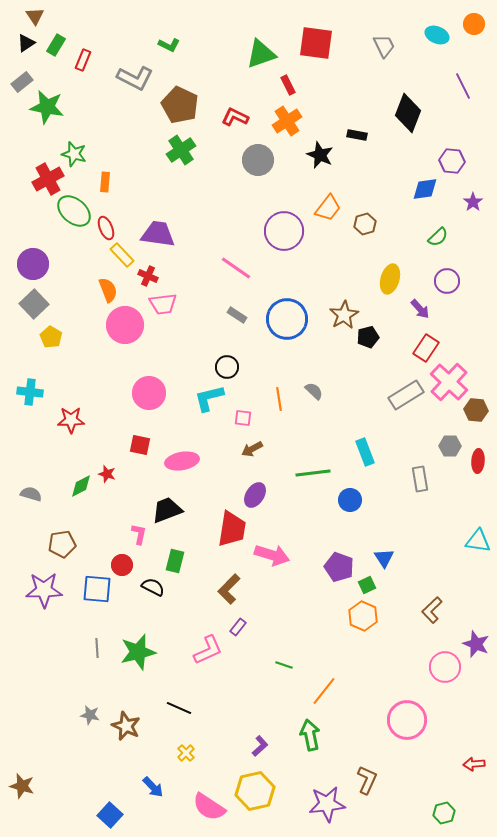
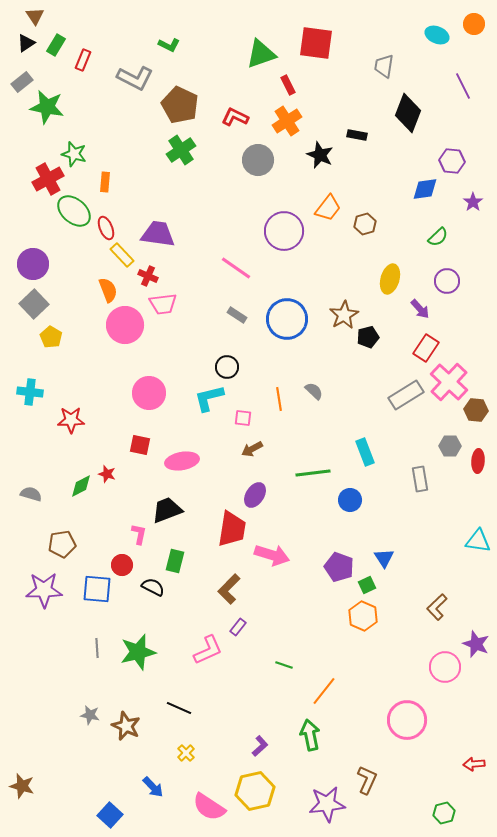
gray trapezoid at (384, 46): moved 20 px down; rotated 145 degrees counterclockwise
brown L-shape at (432, 610): moved 5 px right, 3 px up
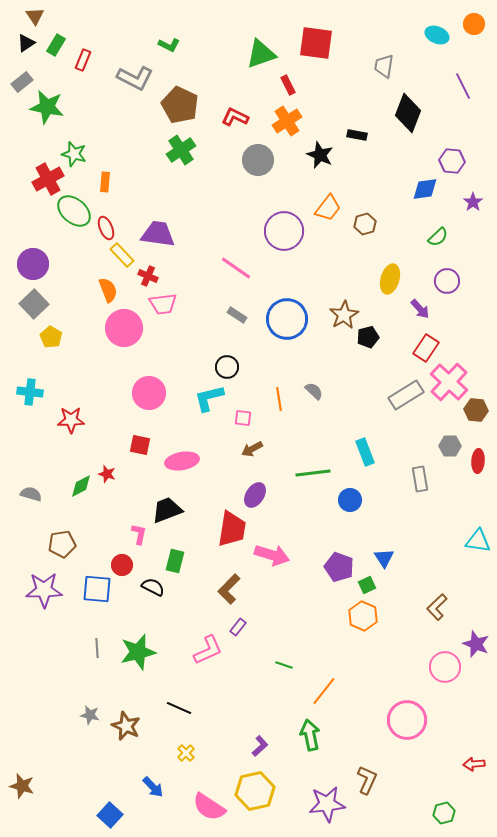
pink circle at (125, 325): moved 1 px left, 3 px down
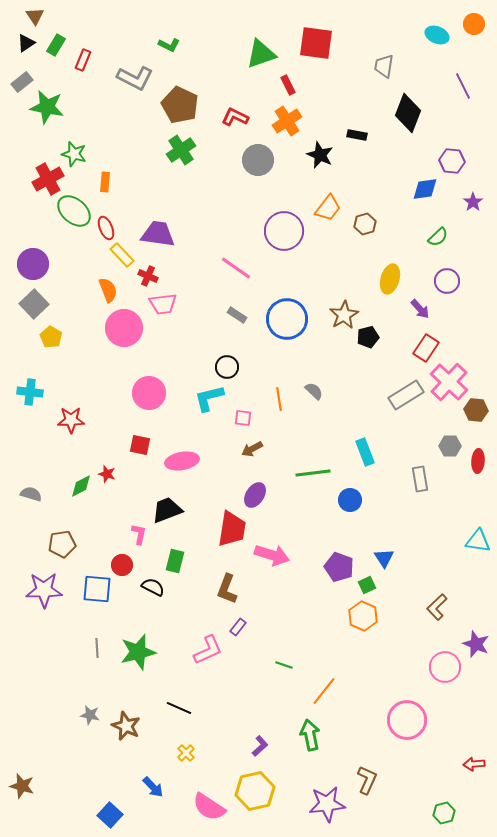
brown L-shape at (229, 589): moved 2 px left; rotated 24 degrees counterclockwise
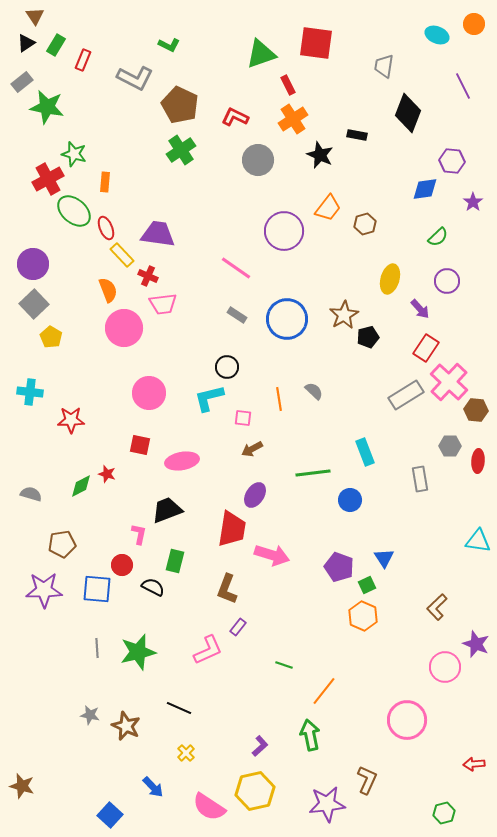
orange cross at (287, 121): moved 6 px right, 2 px up
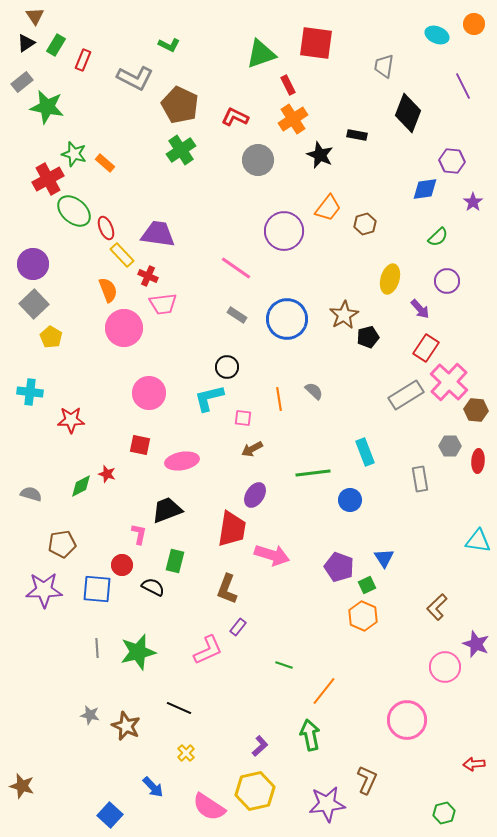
orange rectangle at (105, 182): moved 19 px up; rotated 54 degrees counterclockwise
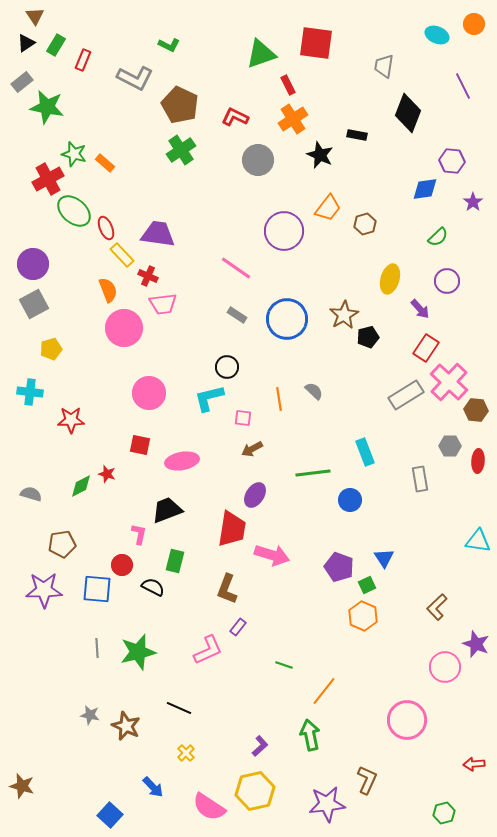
gray square at (34, 304): rotated 16 degrees clockwise
yellow pentagon at (51, 337): moved 12 px down; rotated 25 degrees clockwise
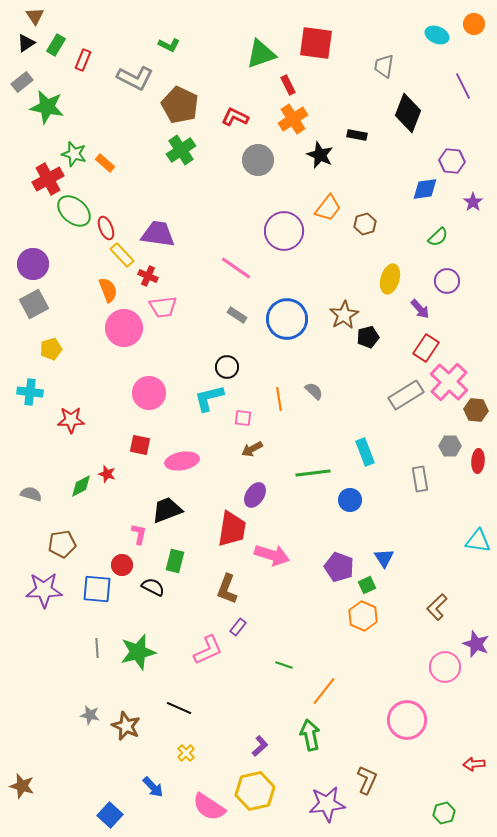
pink trapezoid at (163, 304): moved 3 px down
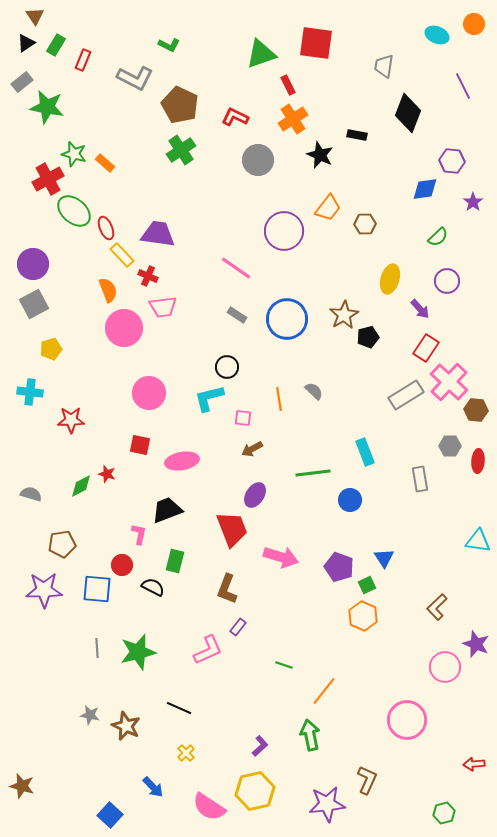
brown hexagon at (365, 224): rotated 15 degrees clockwise
red trapezoid at (232, 529): rotated 30 degrees counterclockwise
pink arrow at (272, 555): moved 9 px right, 2 px down
